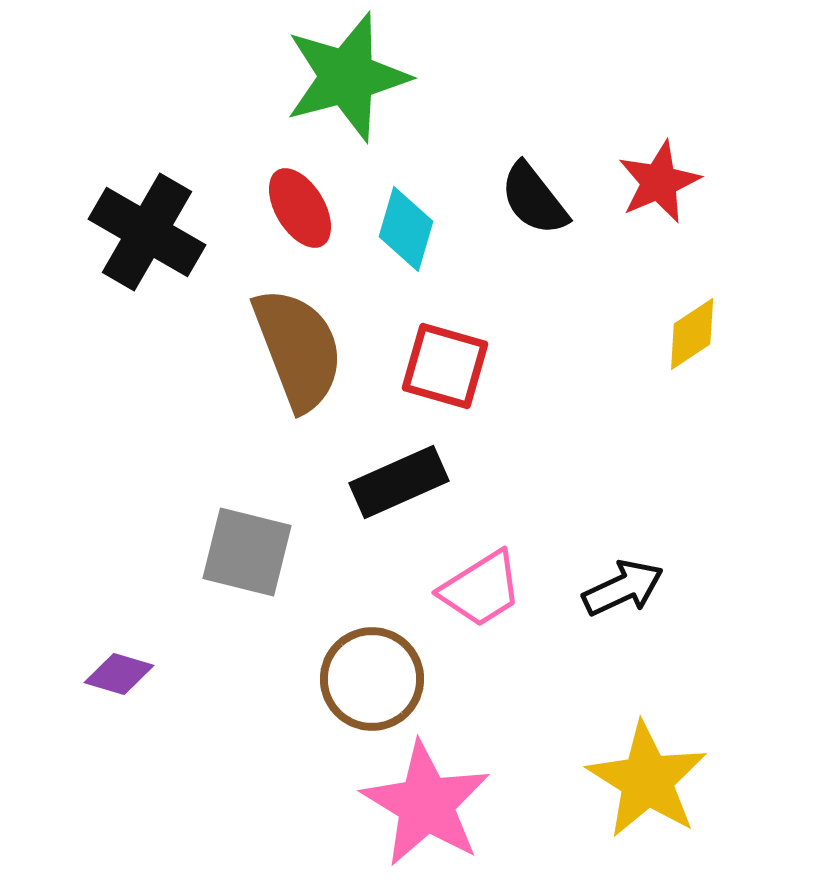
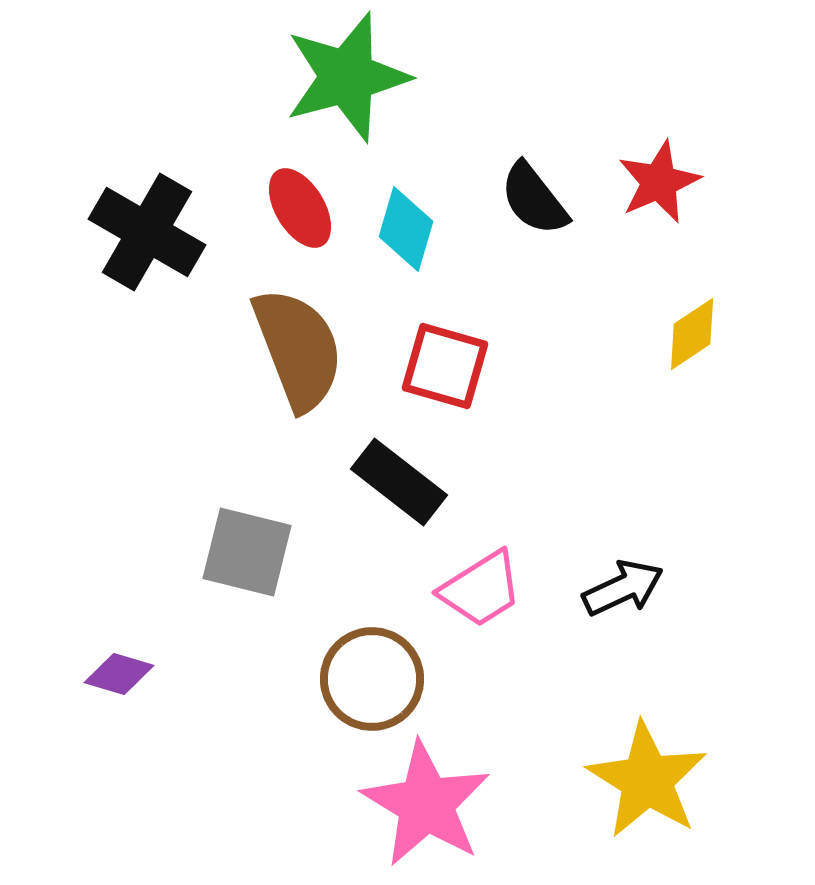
black rectangle: rotated 62 degrees clockwise
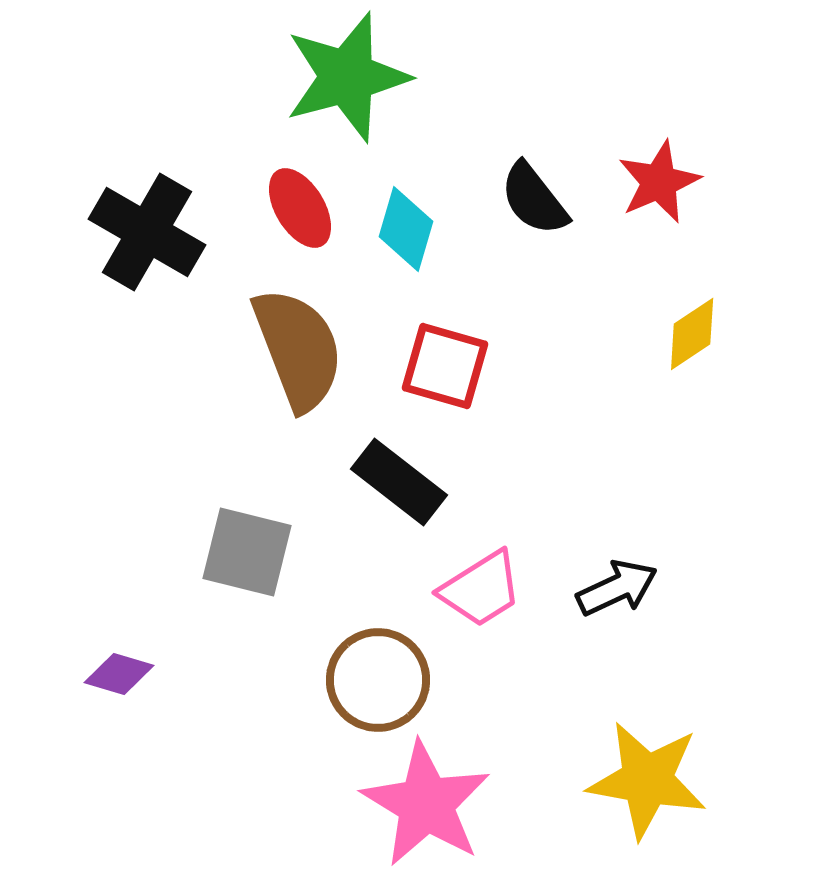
black arrow: moved 6 px left
brown circle: moved 6 px right, 1 px down
yellow star: rotated 22 degrees counterclockwise
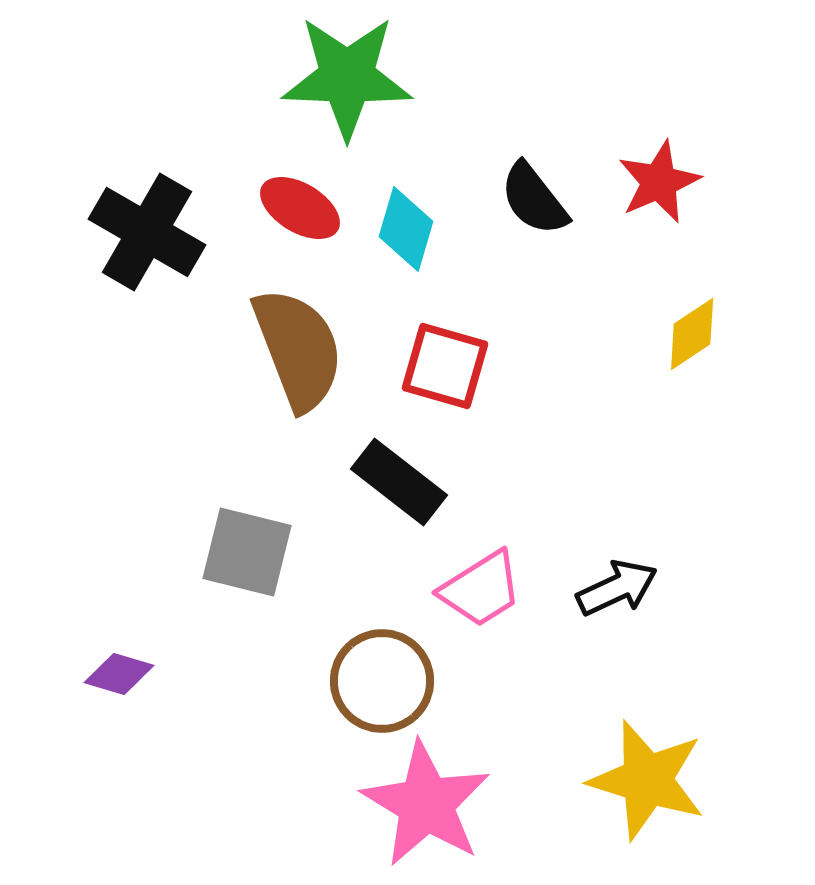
green star: rotated 17 degrees clockwise
red ellipse: rotated 28 degrees counterclockwise
brown circle: moved 4 px right, 1 px down
yellow star: rotated 7 degrees clockwise
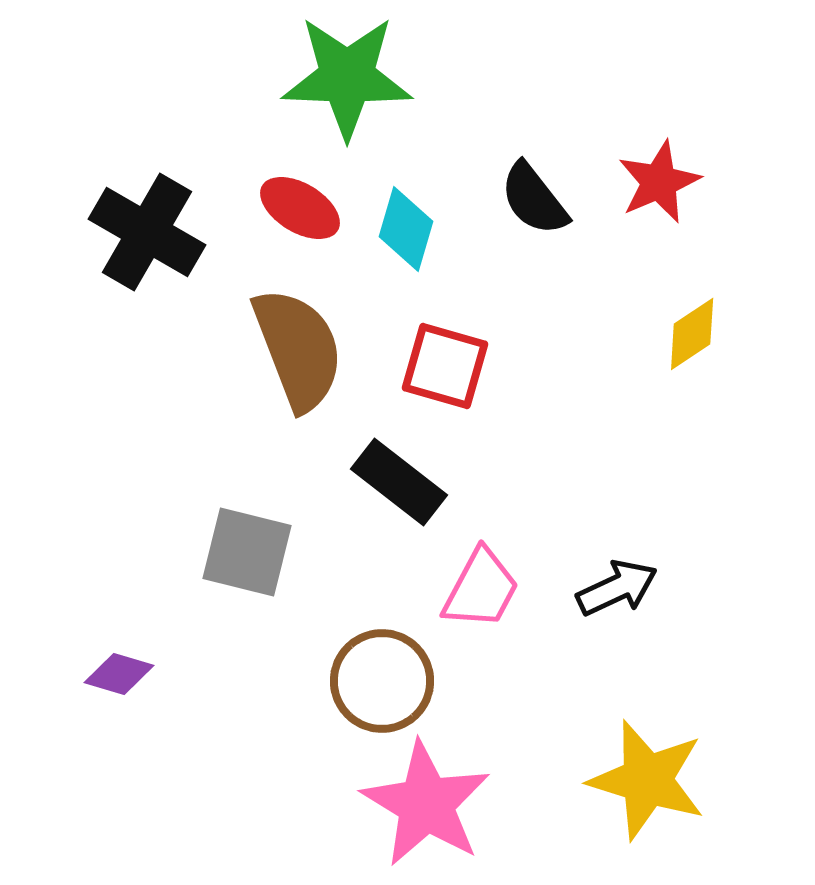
pink trapezoid: rotated 30 degrees counterclockwise
